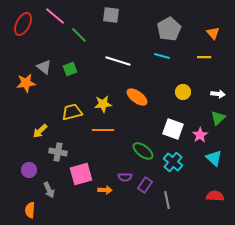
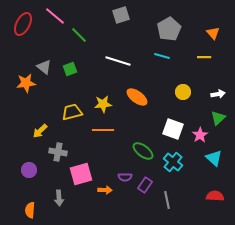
gray square: moved 10 px right; rotated 24 degrees counterclockwise
white arrow: rotated 16 degrees counterclockwise
gray arrow: moved 10 px right, 8 px down; rotated 21 degrees clockwise
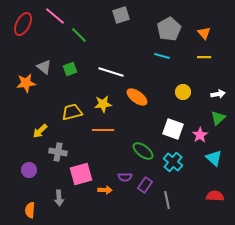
orange triangle: moved 9 px left
white line: moved 7 px left, 11 px down
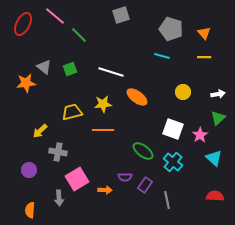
gray pentagon: moved 2 px right; rotated 25 degrees counterclockwise
pink square: moved 4 px left, 5 px down; rotated 15 degrees counterclockwise
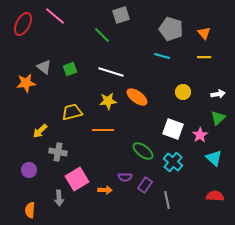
green line: moved 23 px right
yellow star: moved 5 px right, 3 px up
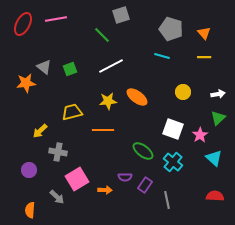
pink line: moved 1 px right, 3 px down; rotated 50 degrees counterclockwise
white line: moved 6 px up; rotated 45 degrees counterclockwise
gray arrow: moved 2 px left, 1 px up; rotated 42 degrees counterclockwise
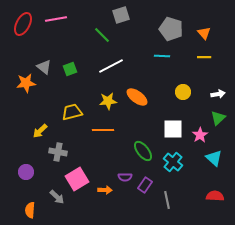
cyan line: rotated 14 degrees counterclockwise
white square: rotated 20 degrees counterclockwise
green ellipse: rotated 15 degrees clockwise
purple circle: moved 3 px left, 2 px down
